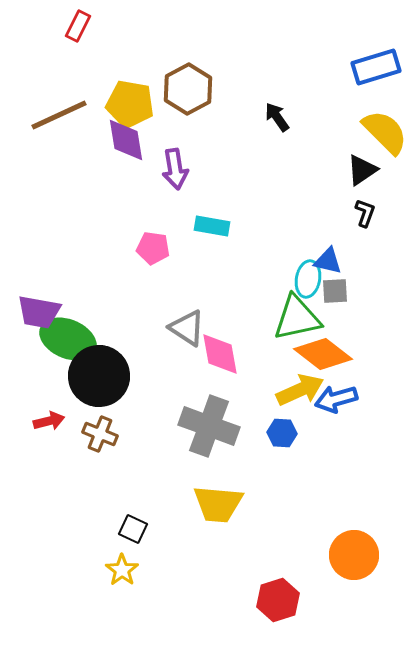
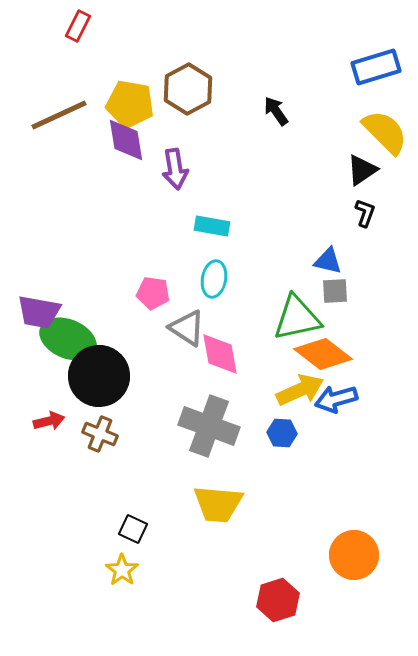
black arrow: moved 1 px left, 6 px up
pink pentagon: moved 45 px down
cyan ellipse: moved 94 px left
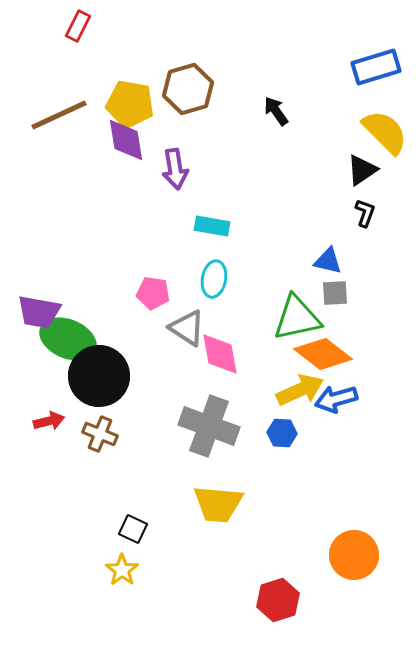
brown hexagon: rotated 12 degrees clockwise
gray square: moved 2 px down
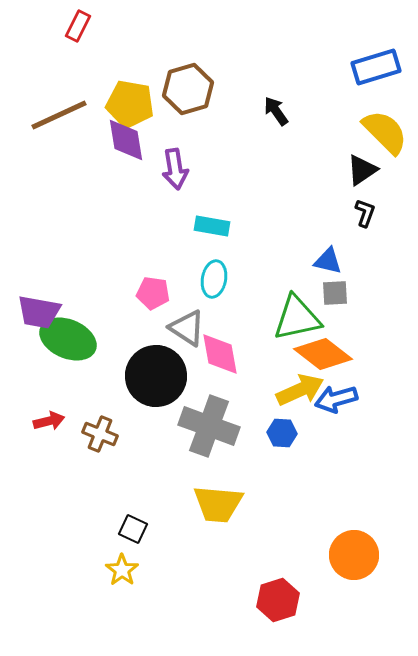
black circle: moved 57 px right
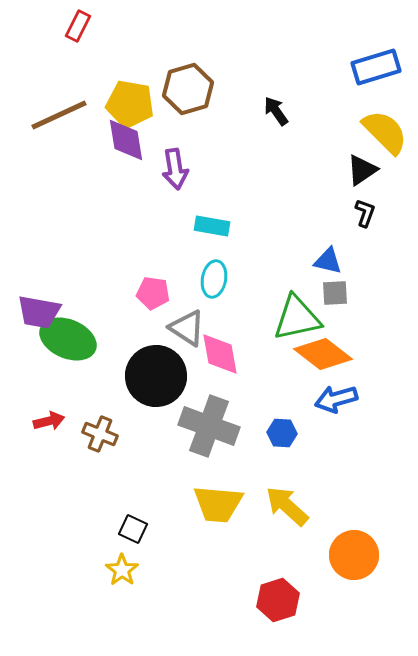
yellow arrow: moved 13 px left, 116 px down; rotated 114 degrees counterclockwise
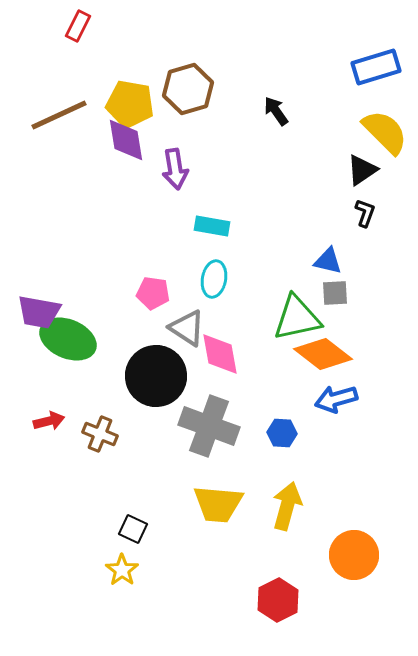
yellow arrow: rotated 63 degrees clockwise
red hexagon: rotated 9 degrees counterclockwise
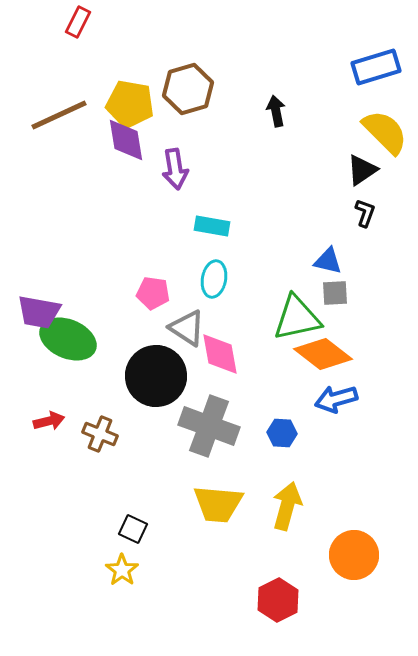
red rectangle: moved 4 px up
black arrow: rotated 24 degrees clockwise
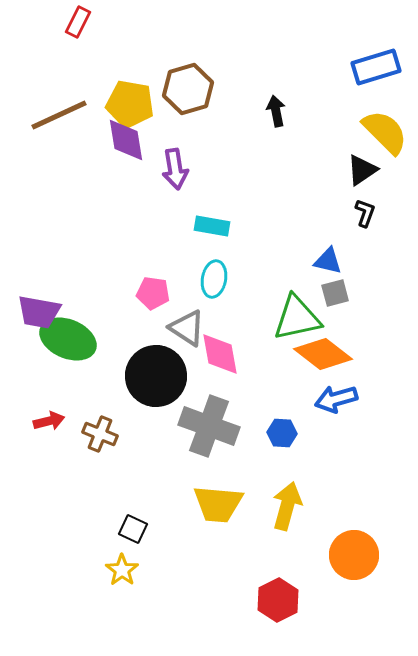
gray square: rotated 12 degrees counterclockwise
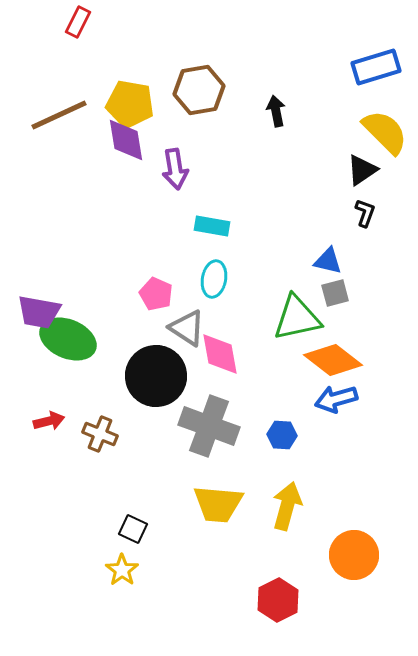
brown hexagon: moved 11 px right, 1 px down; rotated 6 degrees clockwise
pink pentagon: moved 3 px right, 1 px down; rotated 16 degrees clockwise
orange diamond: moved 10 px right, 6 px down
blue hexagon: moved 2 px down
